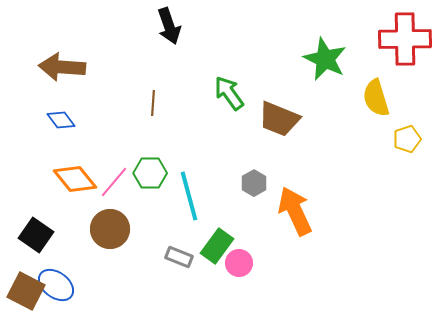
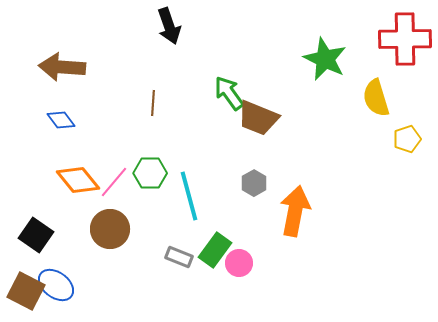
brown trapezoid: moved 21 px left, 1 px up
orange diamond: moved 3 px right, 1 px down
orange arrow: rotated 36 degrees clockwise
green rectangle: moved 2 px left, 4 px down
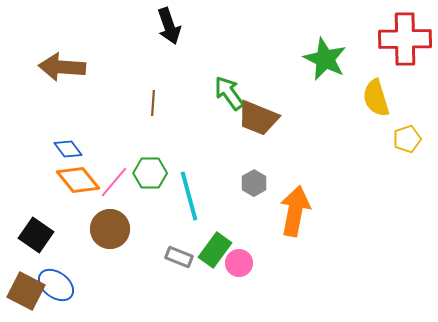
blue diamond: moved 7 px right, 29 px down
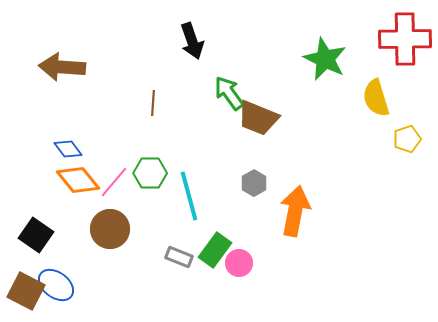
black arrow: moved 23 px right, 15 px down
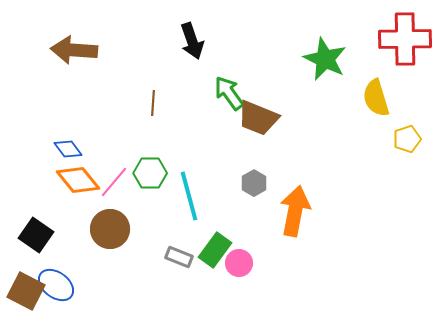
brown arrow: moved 12 px right, 17 px up
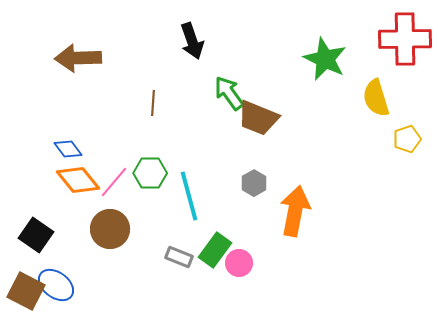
brown arrow: moved 4 px right, 8 px down; rotated 6 degrees counterclockwise
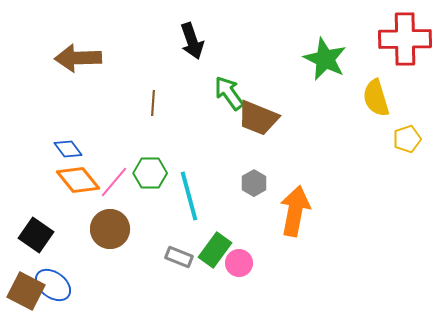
blue ellipse: moved 3 px left
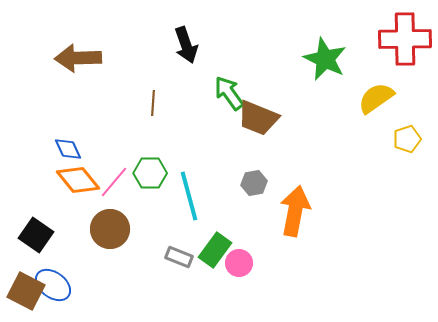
black arrow: moved 6 px left, 4 px down
yellow semicircle: rotated 72 degrees clockwise
blue diamond: rotated 12 degrees clockwise
gray hexagon: rotated 20 degrees clockwise
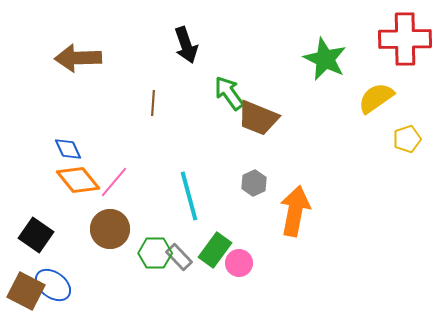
green hexagon: moved 5 px right, 80 px down
gray hexagon: rotated 15 degrees counterclockwise
gray rectangle: rotated 24 degrees clockwise
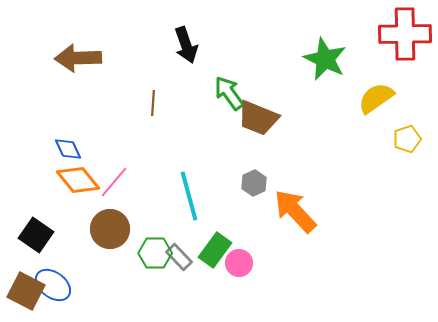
red cross: moved 5 px up
orange arrow: rotated 54 degrees counterclockwise
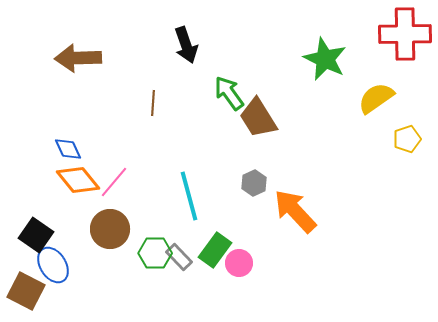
brown trapezoid: rotated 36 degrees clockwise
blue ellipse: moved 20 px up; rotated 21 degrees clockwise
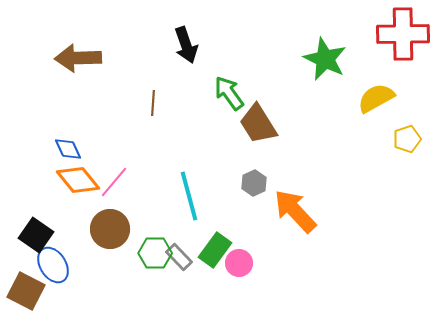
red cross: moved 2 px left
yellow semicircle: rotated 6 degrees clockwise
brown trapezoid: moved 6 px down
